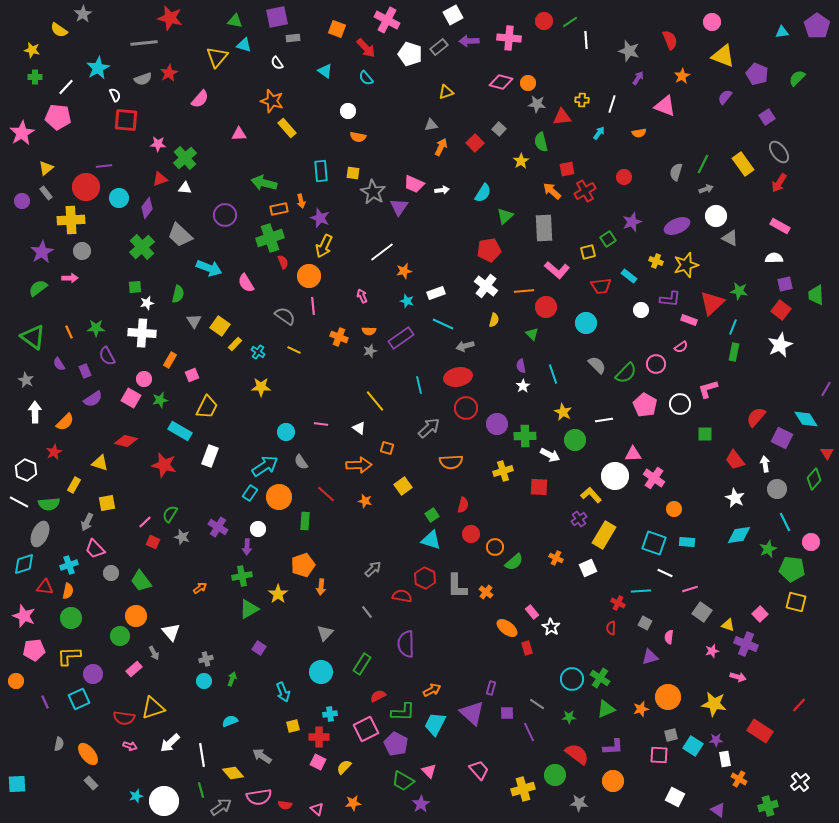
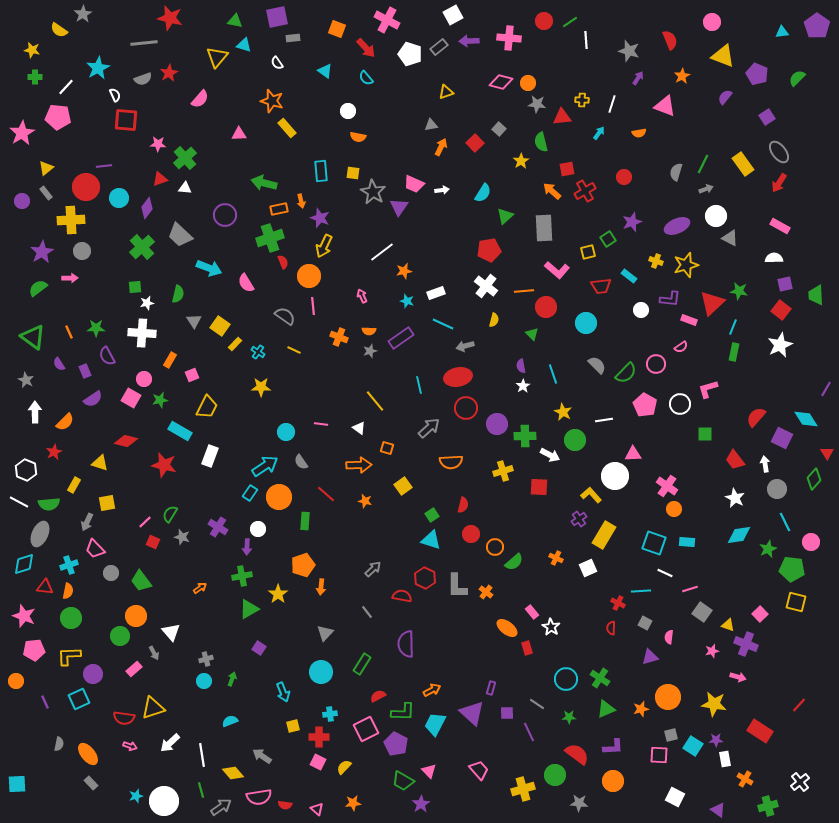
pink cross at (654, 478): moved 13 px right, 8 px down
cyan circle at (572, 679): moved 6 px left
orange cross at (739, 779): moved 6 px right
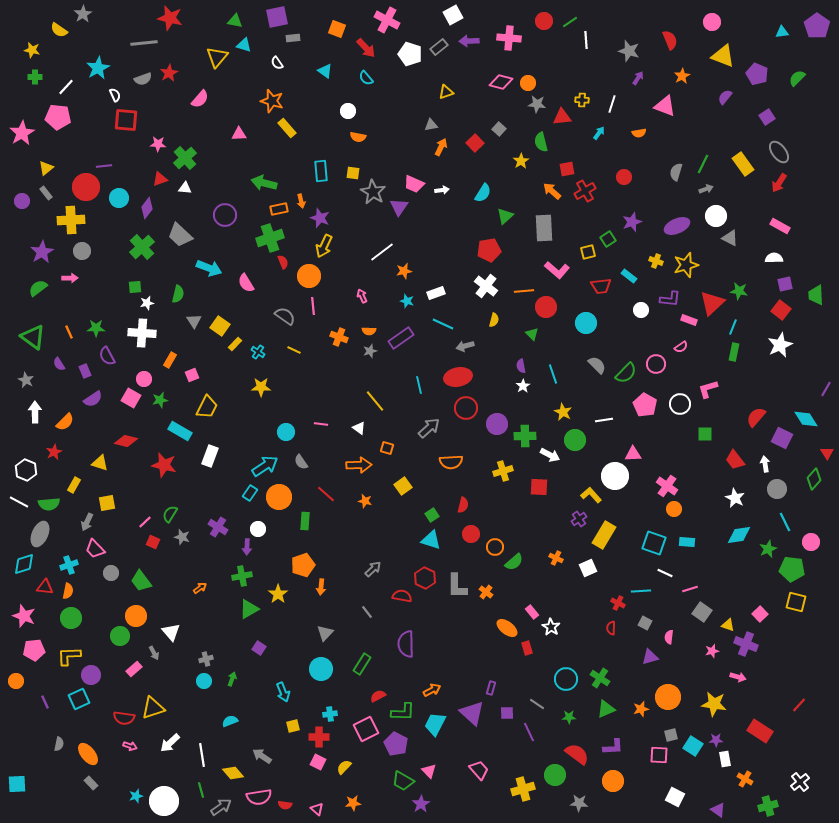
cyan circle at (321, 672): moved 3 px up
purple circle at (93, 674): moved 2 px left, 1 px down
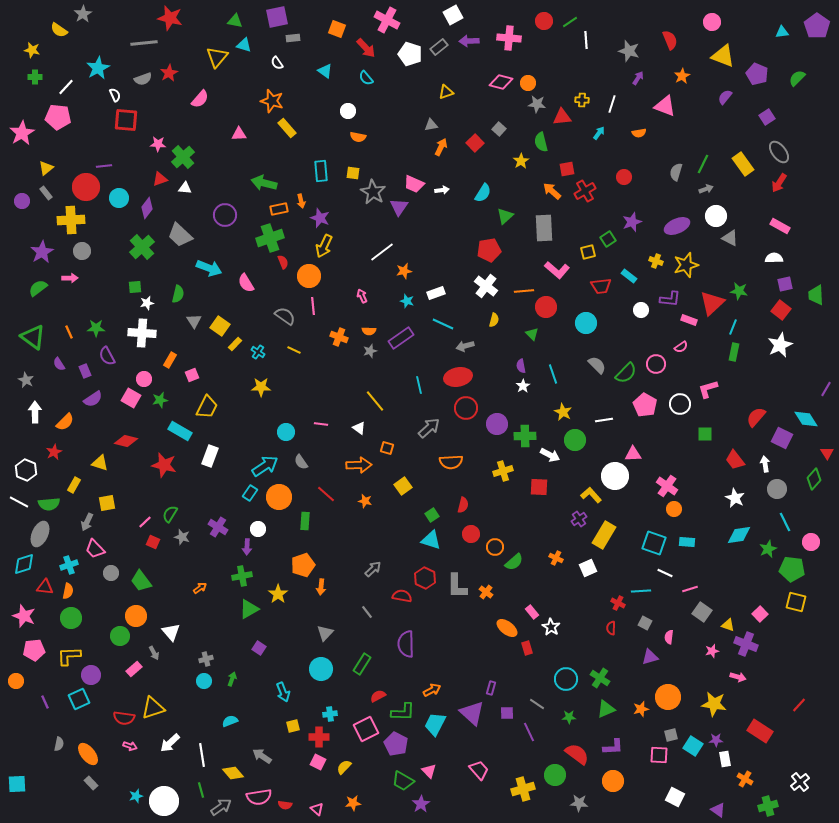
green cross at (185, 158): moved 2 px left, 1 px up
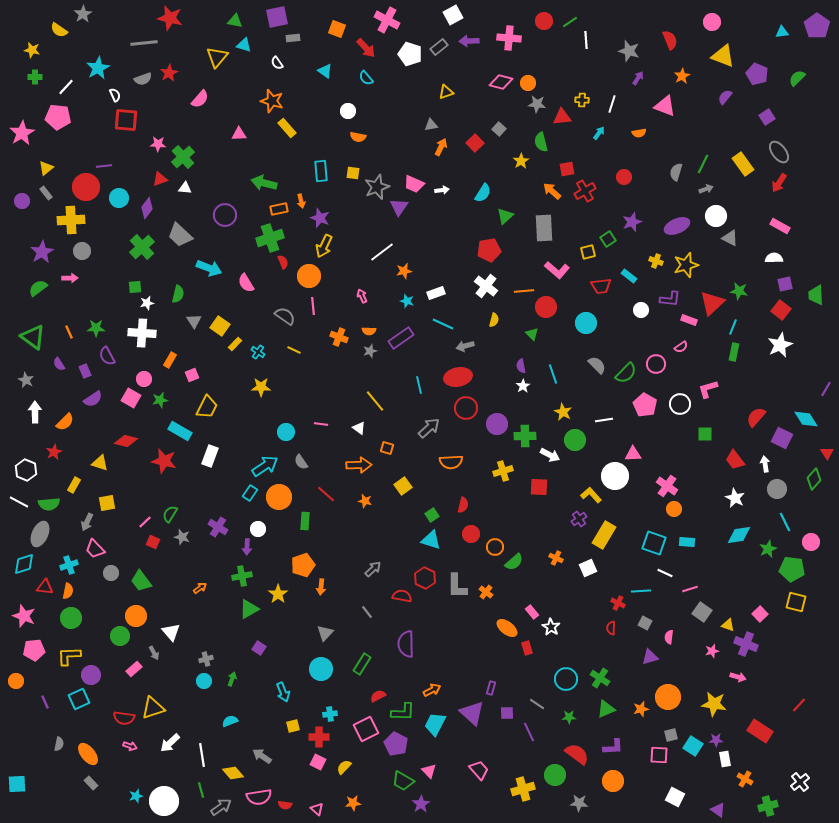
gray star at (373, 192): moved 4 px right, 5 px up; rotated 20 degrees clockwise
red star at (164, 465): moved 4 px up
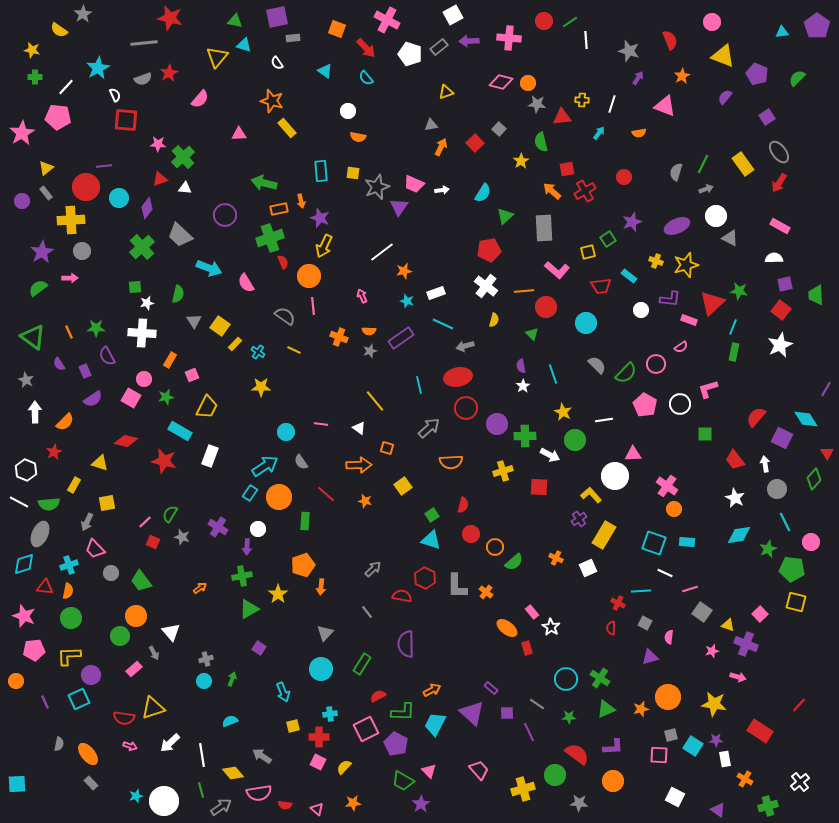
green star at (160, 400): moved 6 px right, 3 px up
purple rectangle at (491, 688): rotated 64 degrees counterclockwise
pink semicircle at (259, 797): moved 4 px up
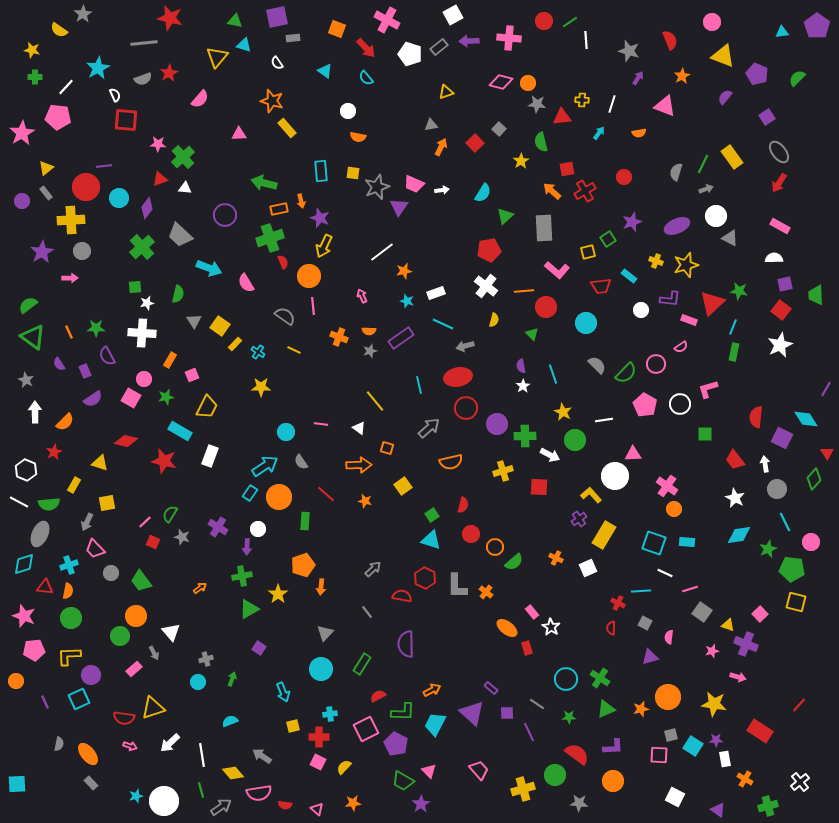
yellow rectangle at (743, 164): moved 11 px left, 7 px up
green semicircle at (38, 288): moved 10 px left, 17 px down
red semicircle at (756, 417): rotated 35 degrees counterclockwise
orange semicircle at (451, 462): rotated 10 degrees counterclockwise
cyan circle at (204, 681): moved 6 px left, 1 px down
